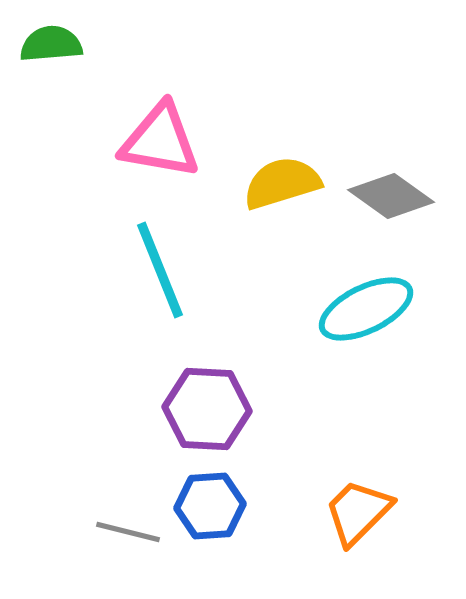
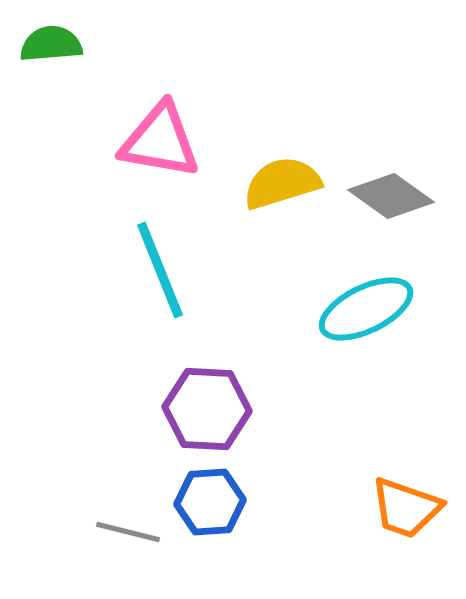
blue hexagon: moved 4 px up
orange trapezoid: moved 48 px right, 4 px up; rotated 116 degrees counterclockwise
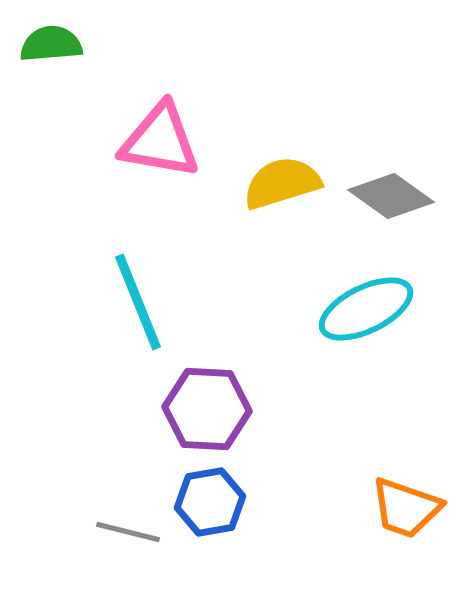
cyan line: moved 22 px left, 32 px down
blue hexagon: rotated 6 degrees counterclockwise
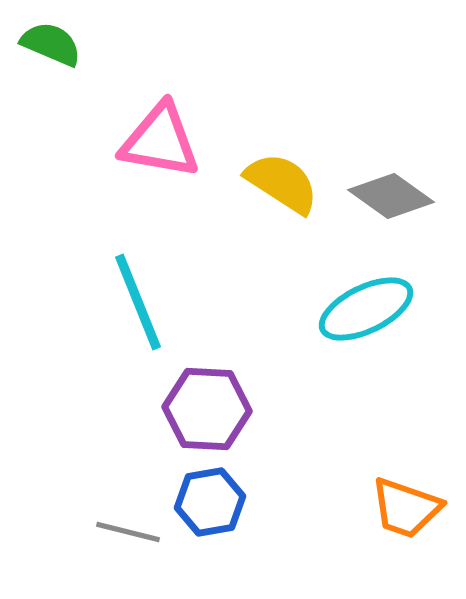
green semicircle: rotated 28 degrees clockwise
yellow semicircle: rotated 50 degrees clockwise
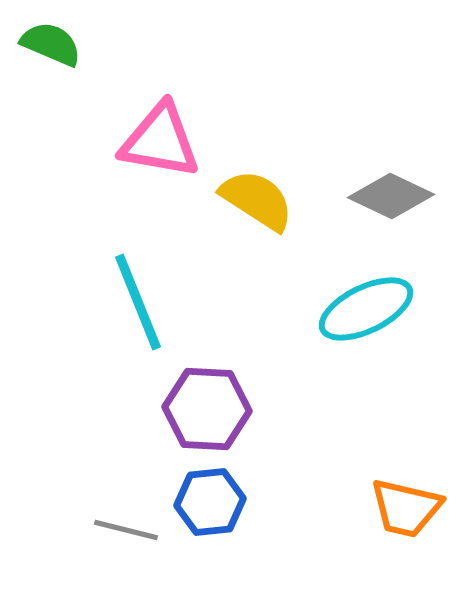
yellow semicircle: moved 25 px left, 17 px down
gray diamond: rotated 10 degrees counterclockwise
blue hexagon: rotated 4 degrees clockwise
orange trapezoid: rotated 6 degrees counterclockwise
gray line: moved 2 px left, 2 px up
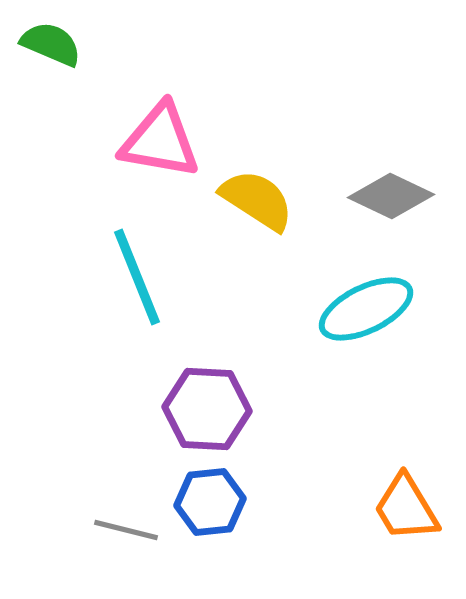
cyan line: moved 1 px left, 25 px up
orange trapezoid: rotated 46 degrees clockwise
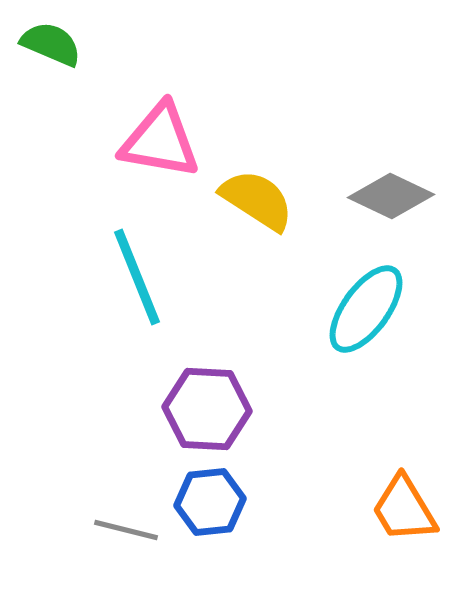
cyan ellipse: rotated 28 degrees counterclockwise
orange trapezoid: moved 2 px left, 1 px down
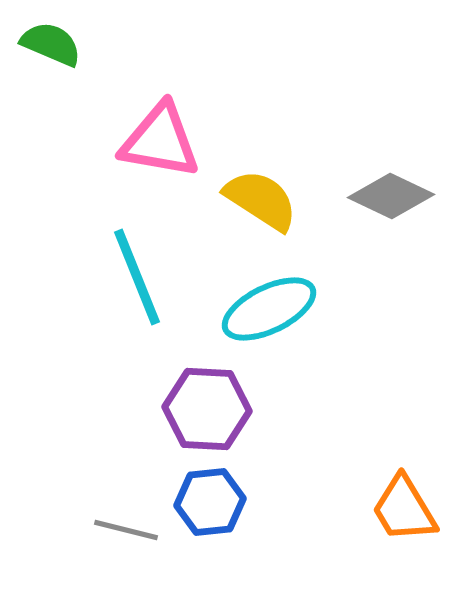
yellow semicircle: moved 4 px right
cyan ellipse: moved 97 px left; rotated 28 degrees clockwise
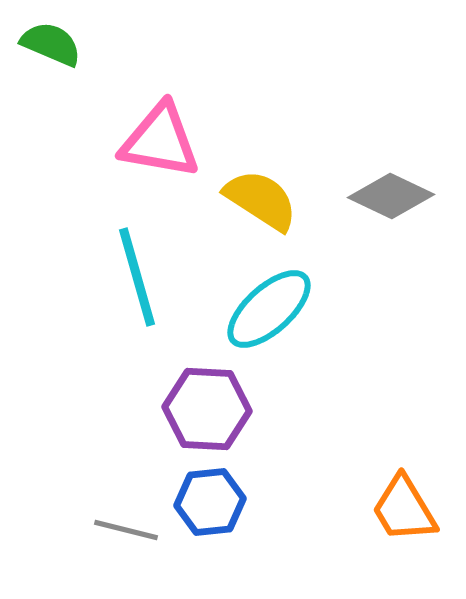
cyan line: rotated 6 degrees clockwise
cyan ellipse: rotated 16 degrees counterclockwise
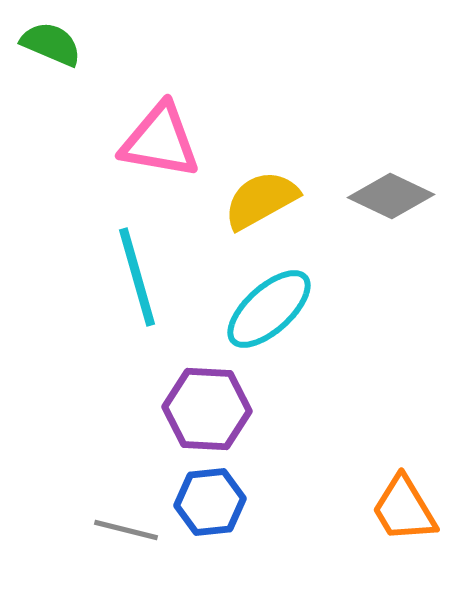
yellow semicircle: rotated 62 degrees counterclockwise
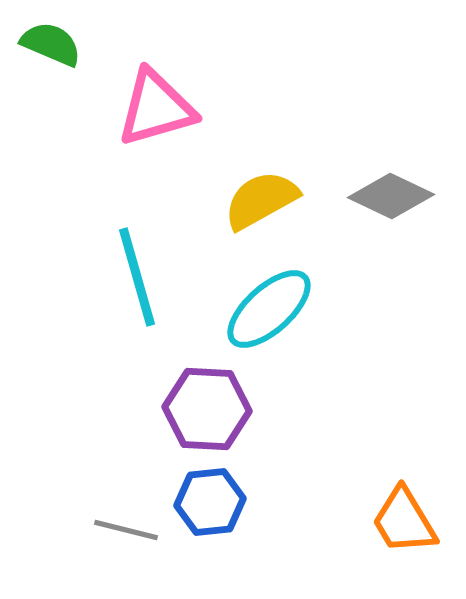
pink triangle: moved 4 px left, 33 px up; rotated 26 degrees counterclockwise
orange trapezoid: moved 12 px down
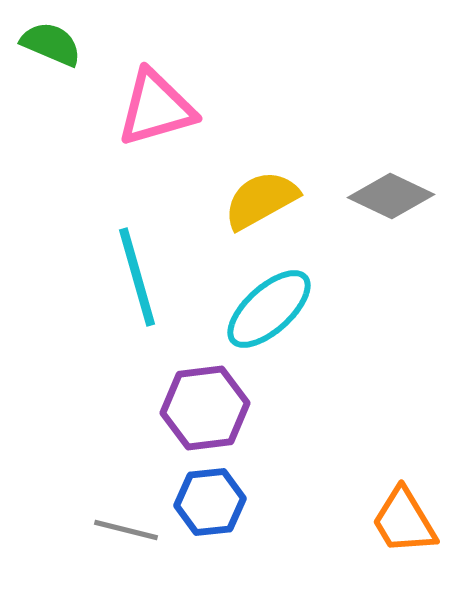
purple hexagon: moved 2 px left, 1 px up; rotated 10 degrees counterclockwise
